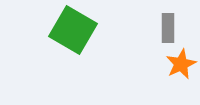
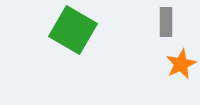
gray rectangle: moved 2 px left, 6 px up
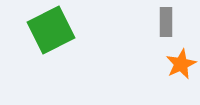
green square: moved 22 px left; rotated 33 degrees clockwise
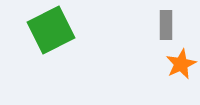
gray rectangle: moved 3 px down
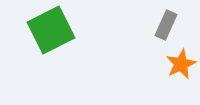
gray rectangle: rotated 24 degrees clockwise
